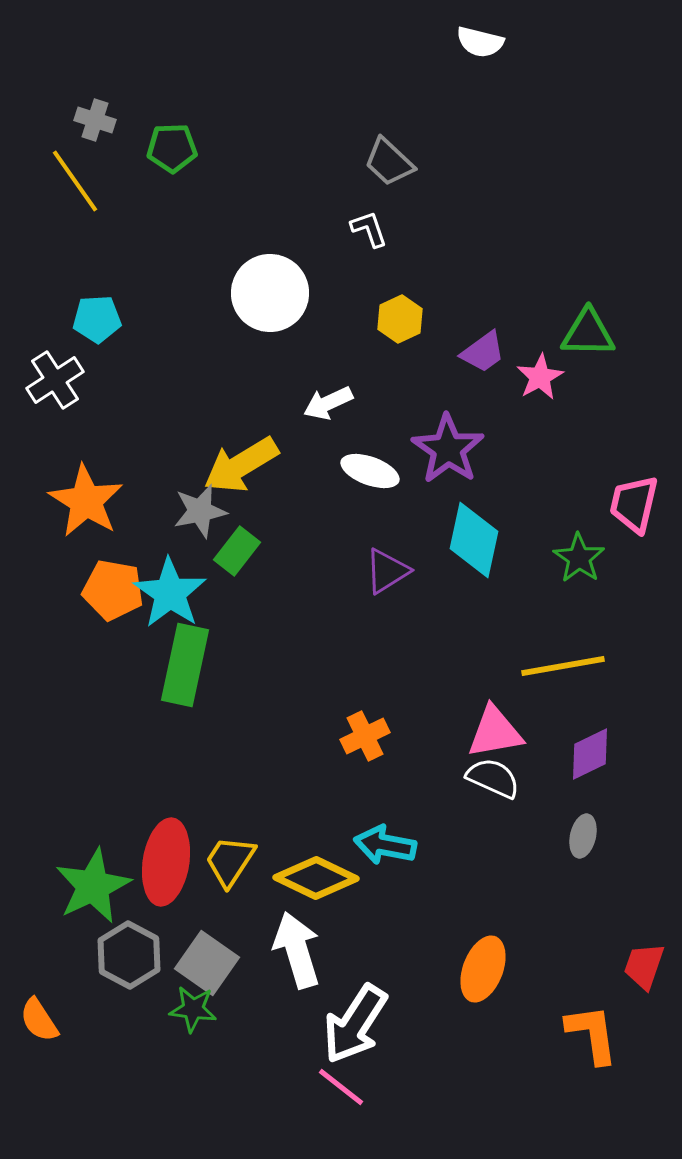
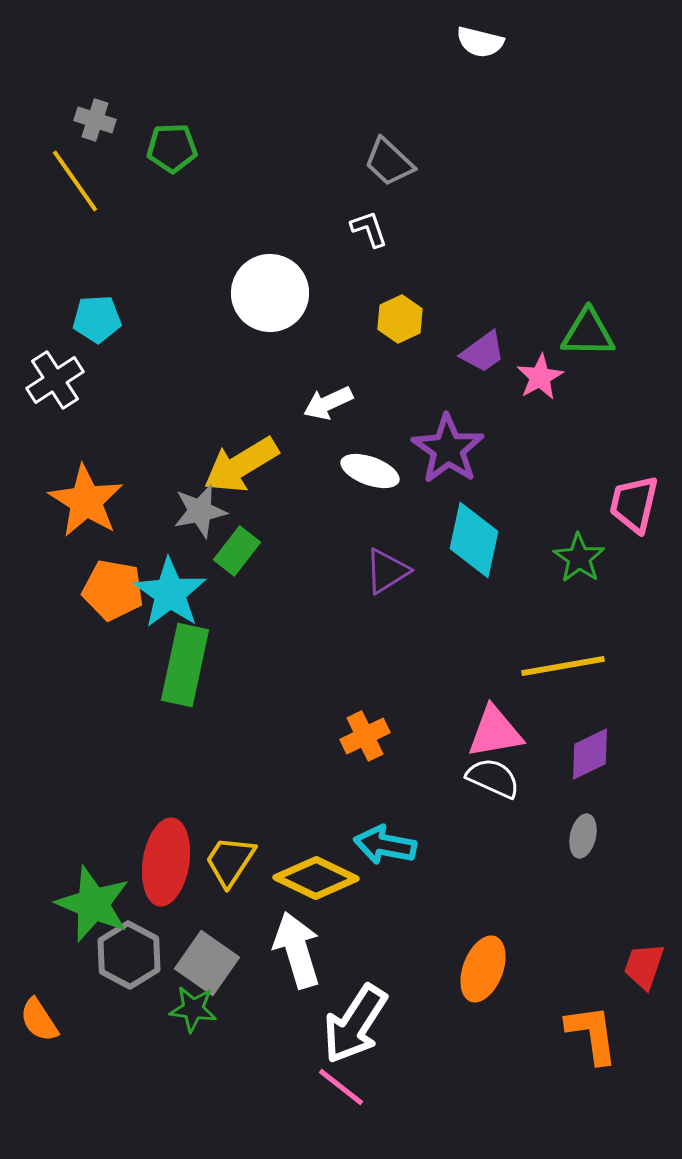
green star at (93, 886): moved 18 px down; rotated 24 degrees counterclockwise
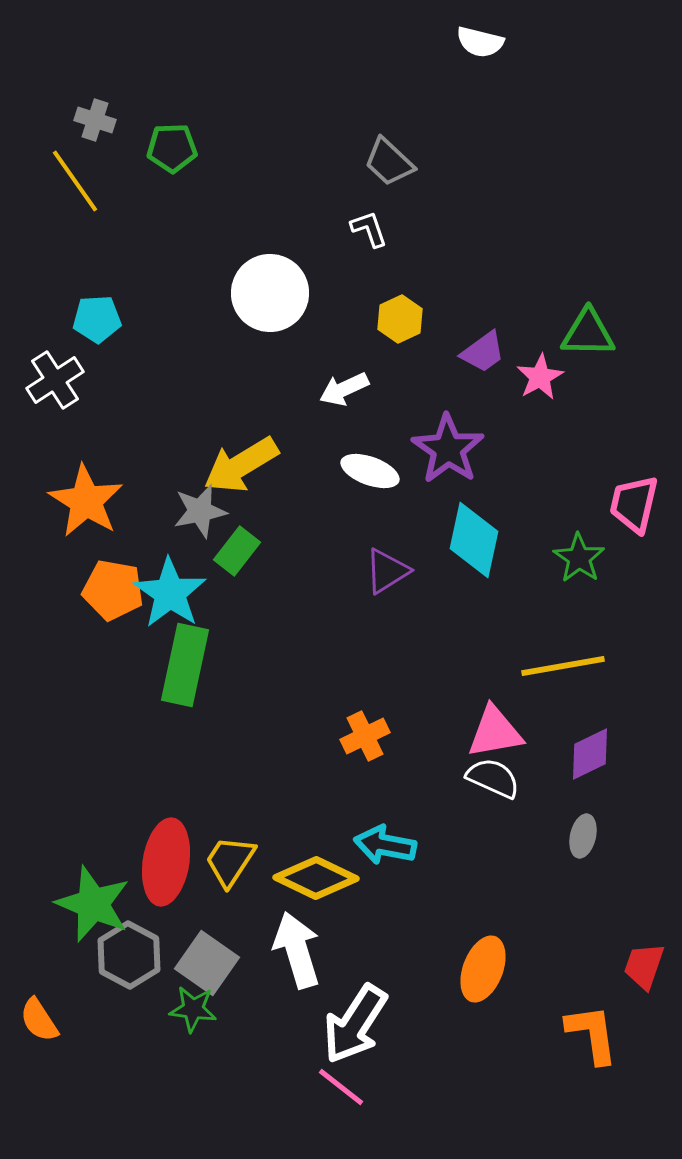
white arrow at (328, 403): moved 16 px right, 14 px up
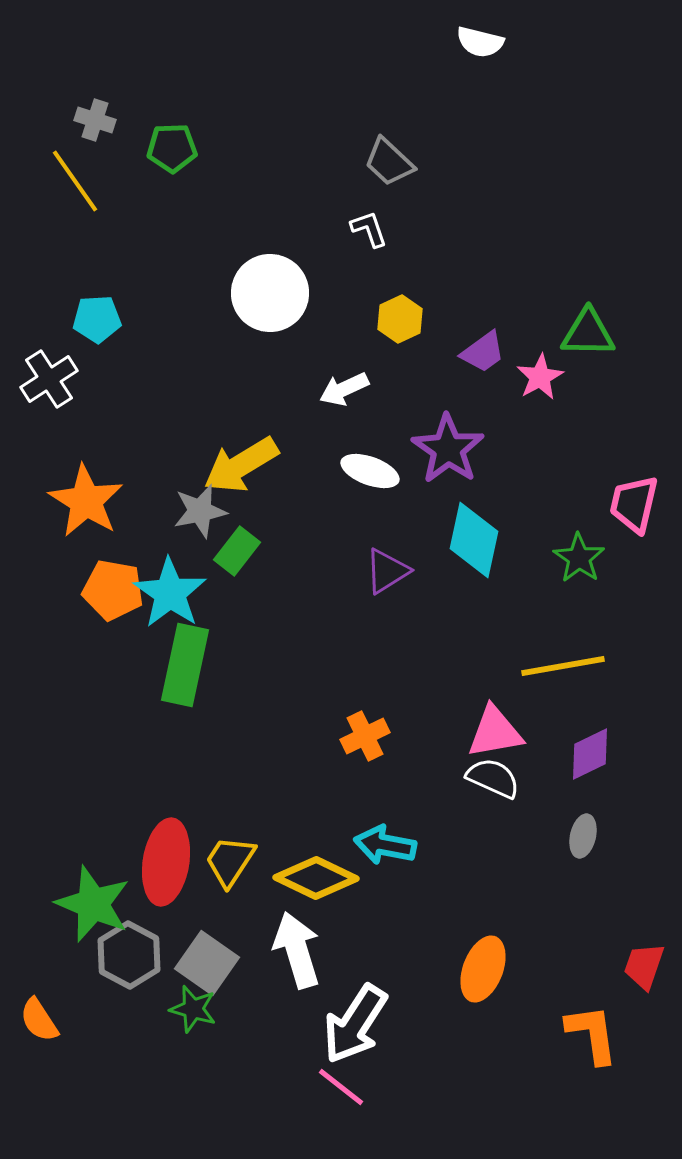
white cross at (55, 380): moved 6 px left, 1 px up
green star at (193, 1009): rotated 9 degrees clockwise
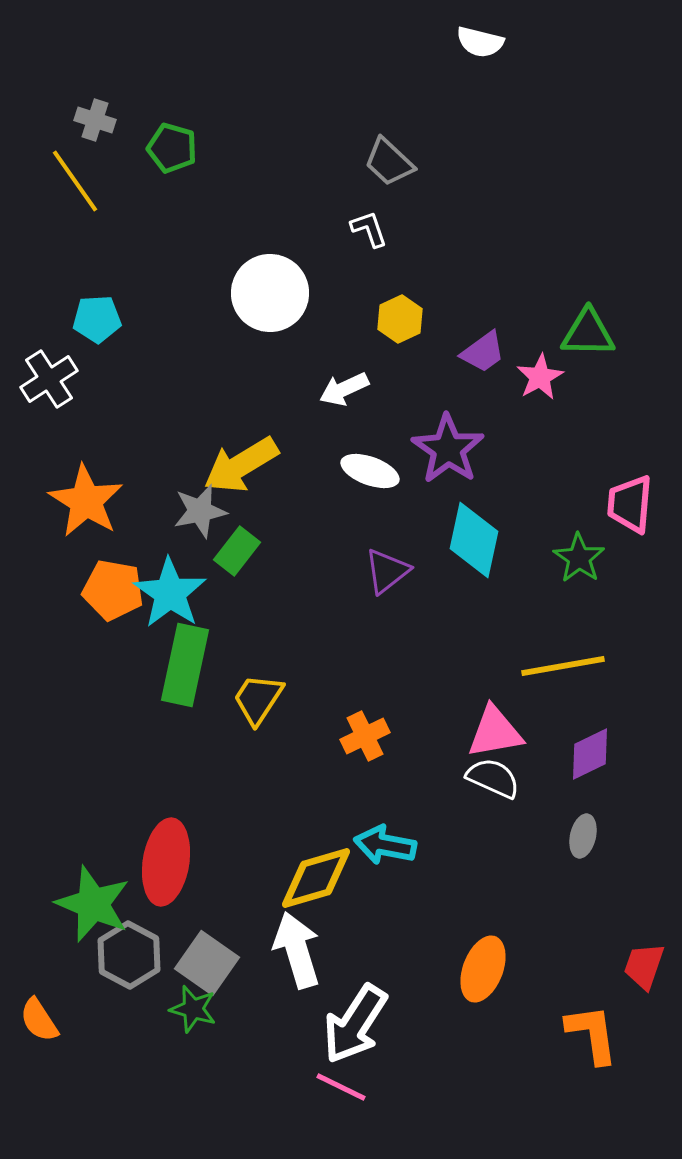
green pentagon at (172, 148): rotated 18 degrees clockwise
pink trapezoid at (634, 504): moved 4 px left; rotated 8 degrees counterclockwise
purple triangle at (387, 571): rotated 6 degrees counterclockwise
yellow trapezoid at (230, 861): moved 28 px right, 162 px up
yellow diamond at (316, 878): rotated 42 degrees counterclockwise
pink line at (341, 1087): rotated 12 degrees counterclockwise
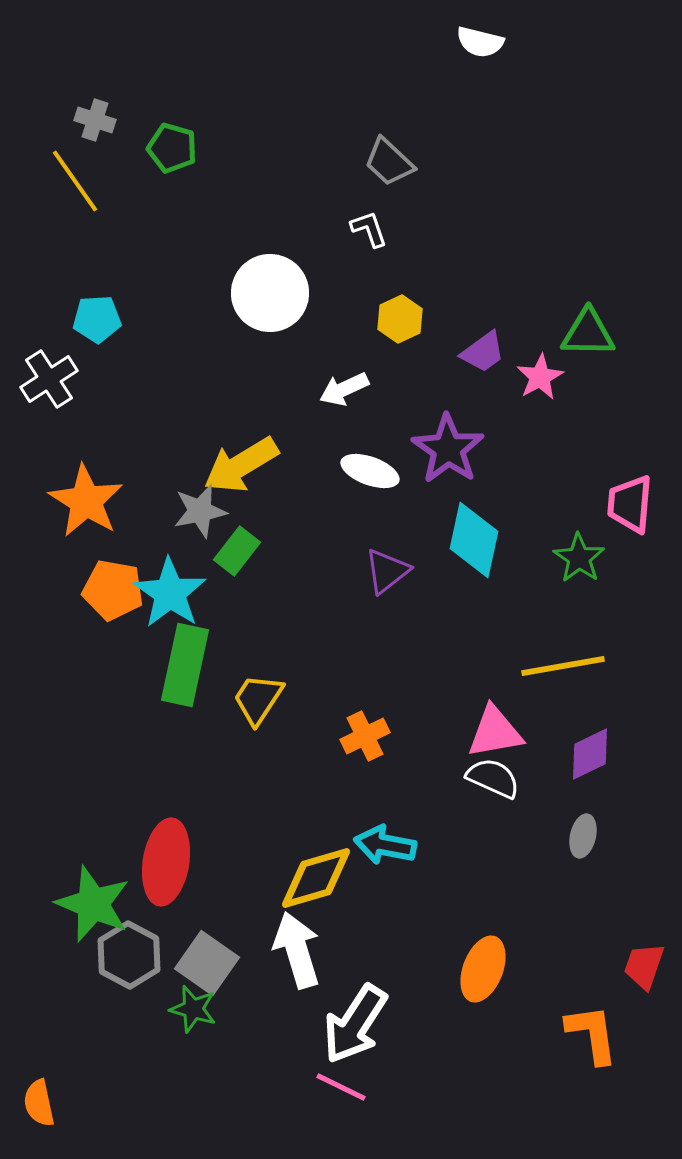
orange semicircle at (39, 1020): moved 83 px down; rotated 21 degrees clockwise
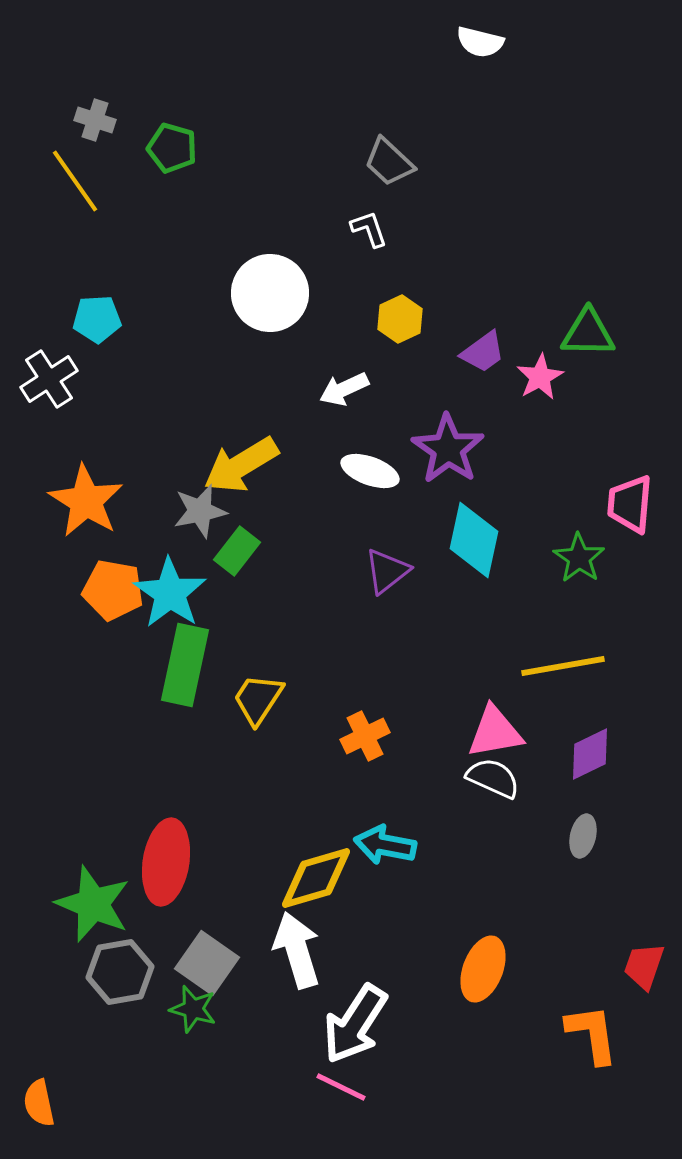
gray hexagon at (129, 955): moved 9 px left, 17 px down; rotated 22 degrees clockwise
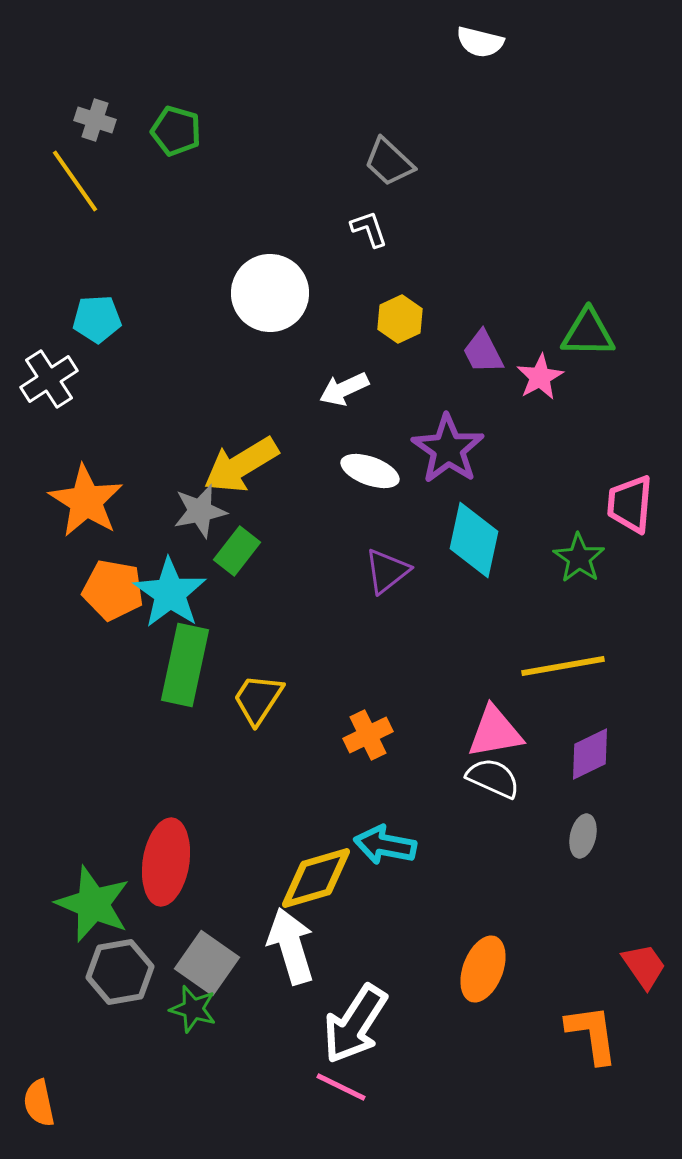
green pentagon at (172, 148): moved 4 px right, 17 px up
purple trapezoid at (483, 352): rotated 99 degrees clockwise
orange cross at (365, 736): moved 3 px right, 1 px up
white arrow at (297, 950): moved 6 px left, 4 px up
red trapezoid at (644, 966): rotated 126 degrees clockwise
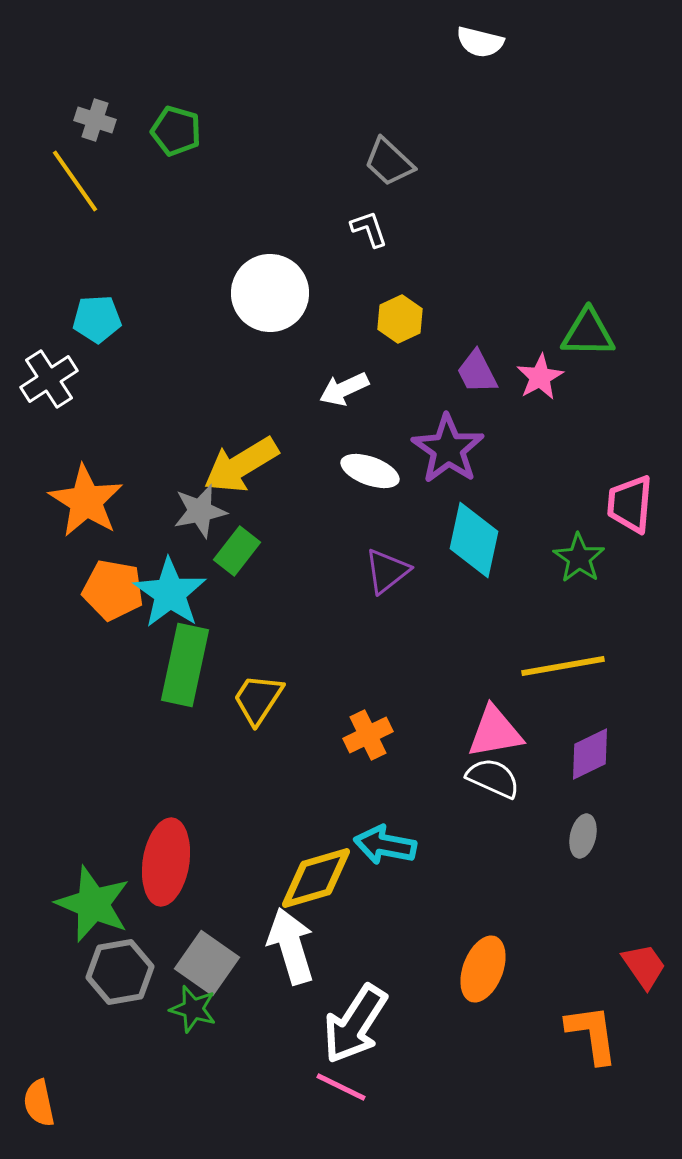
purple trapezoid at (483, 352): moved 6 px left, 20 px down
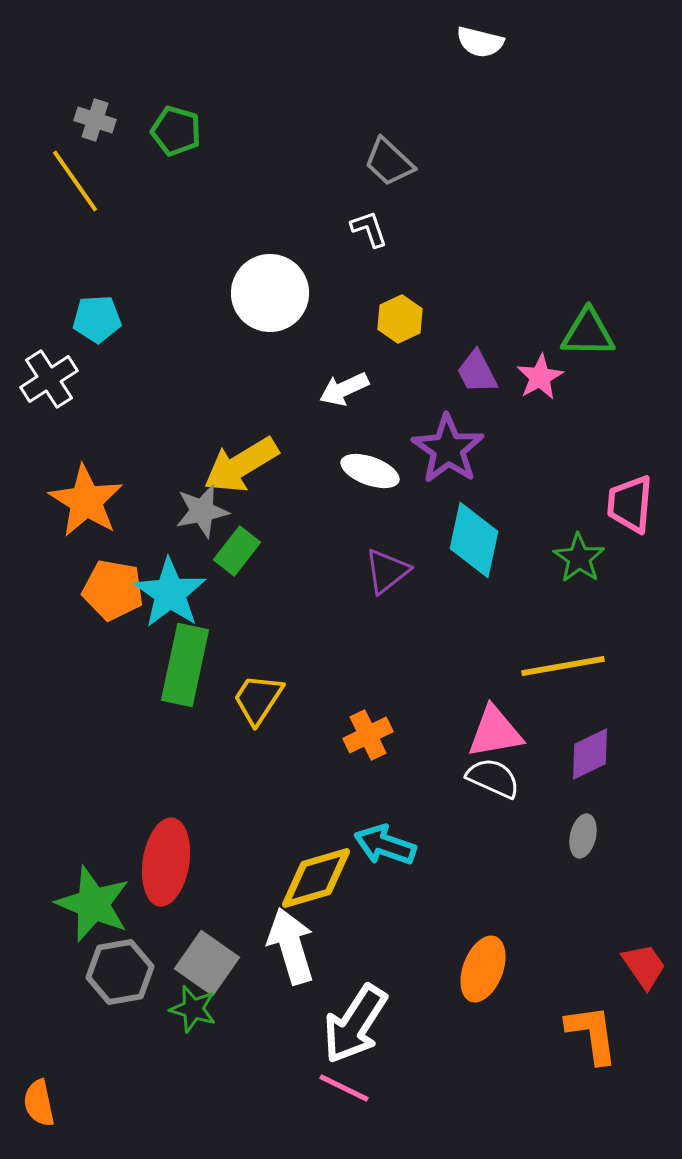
gray star at (200, 511): moved 2 px right
cyan arrow at (385, 845): rotated 8 degrees clockwise
pink line at (341, 1087): moved 3 px right, 1 px down
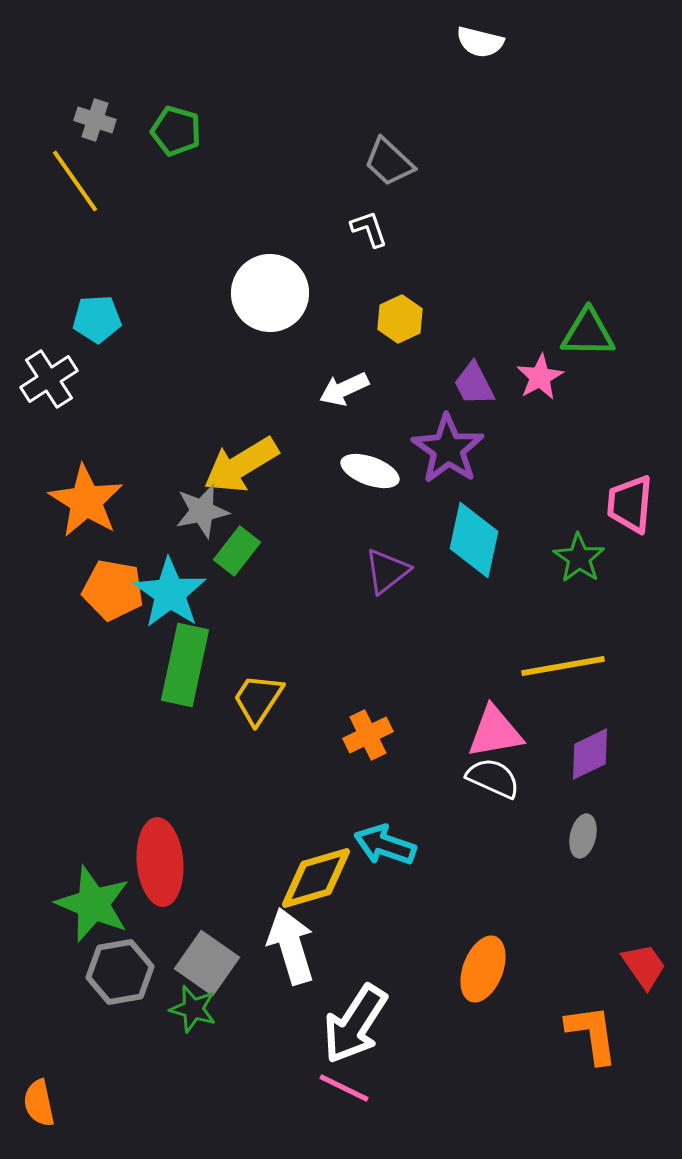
purple trapezoid at (477, 372): moved 3 px left, 12 px down
red ellipse at (166, 862): moved 6 px left; rotated 14 degrees counterclockwise
